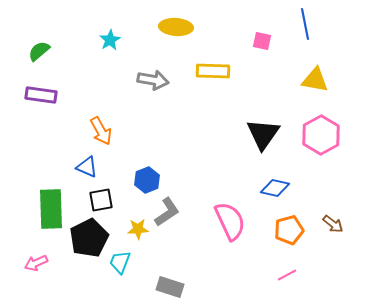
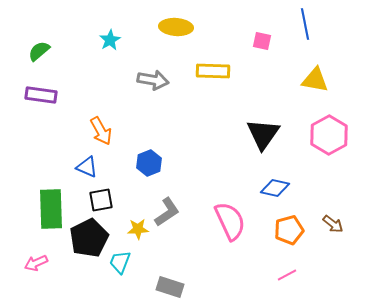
pink hexagon: moved 8 px right
blue hexagon: moved 2 px right, 17 px up
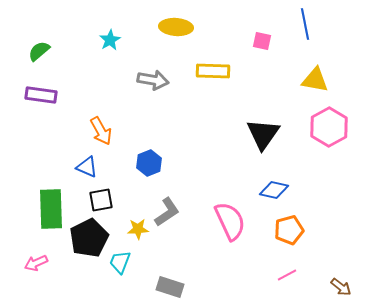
pink hexagon: moved 8 px up
blue diamond: moved 1 px left, 2 px down
brown arrow: moved 8 px right, 63 px down
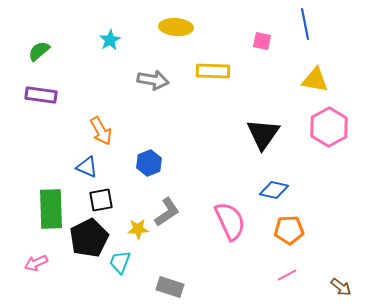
orange pentagon: rotated 12 degrees clockwise
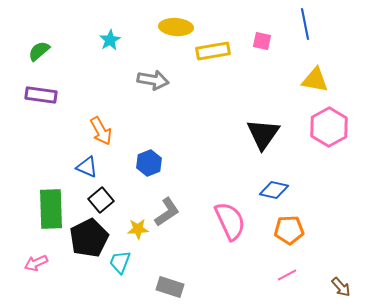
yellow rectangle: moved 20 px up; rotated 12 degrees counterclockwise
black square: rotated 30 degrees counterclockwise
brown arrow: rotated 10 degrees clockwise
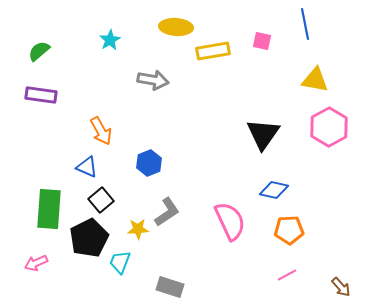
green rectangle: moved 2 px left; rotated 6 degrees clockwise
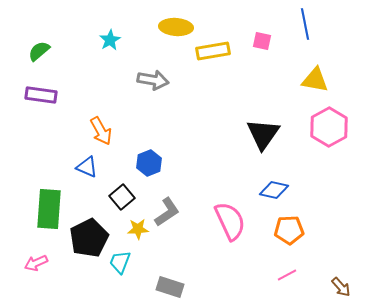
black square: moved 21 px right, 3 px up
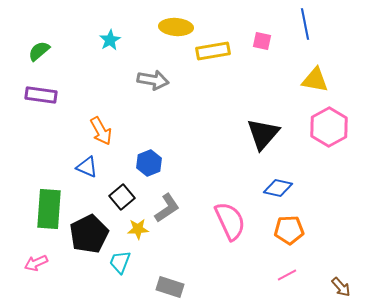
black triangle: rotated 6 degrees clockwise
blue diamond: moved 4 px right, 2 px up
gray L-shape: moved 4 px up
black pentagon: moved 4 px up
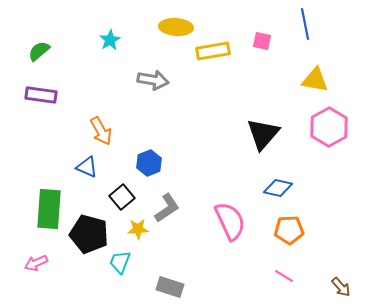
black pentagon: rotated 30 degrees counterclockwise
pink line: moved 3 px left, 1 px down; rotated 60 degrees clockwise
